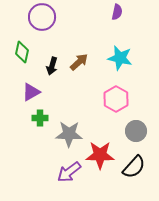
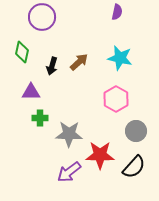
purple triangle: rotated 30 degrees clockwise
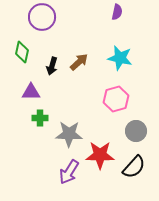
pink hexagon: rotated 15 degrees clockwise
purple arrow: rotated 20 degrees counterclockwise
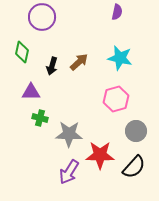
green cross: rotated 14 degrees clockwise
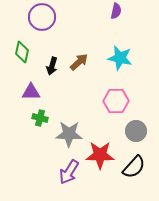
purple semicircle: moved 1 px left, 1 px up
pink hexagon: moved 2 px down; rotated 15 degrees clockwise
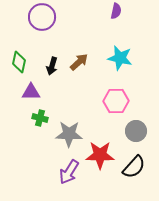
green diamond: moved 3 px left, 10 px down
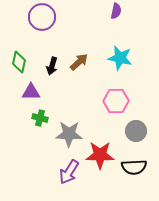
black semicircle: rotated 45 degrees clockwise
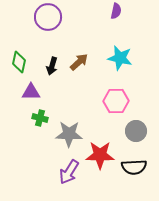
purple circle: moved 6 px right
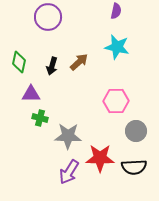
cyan star: moved 3 px left, 11 px up
purple triangle: moved 2 px down
gray star: moved 1 px left, 2 px down
red star: moved 3 px down
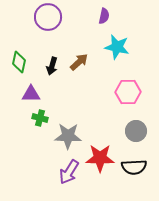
purple semicircle: moved 12 px left, 5 px down
pink hexagon: moved 12 px right, 9 px up
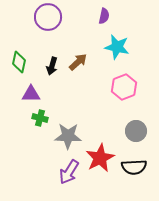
brown arrow: moved 1 px left
pink hexagon: moved 4 px left, 5 px up; rotated 20 degrees counterclockwise
red star: rotated 28 degrees counterclockwise
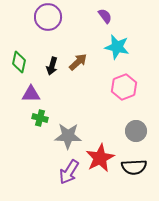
purple semicircle: moved 1 px right; rotated 49 degrees counterclockwise
